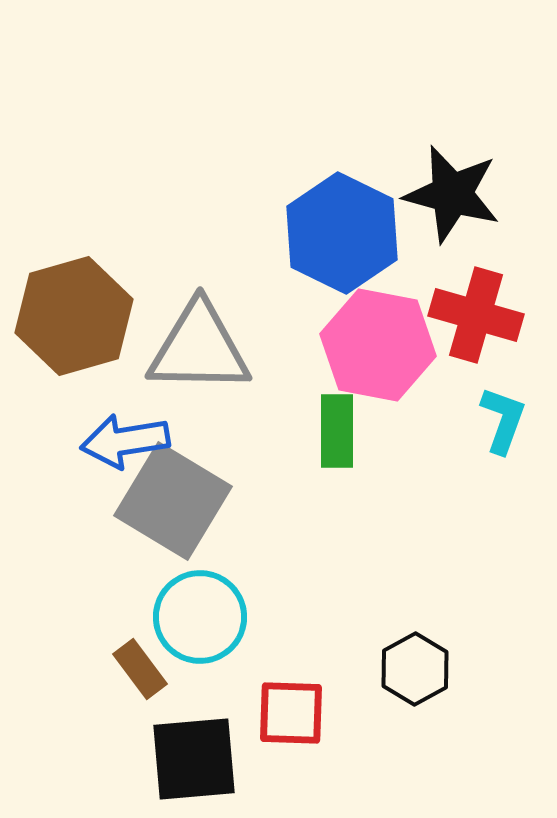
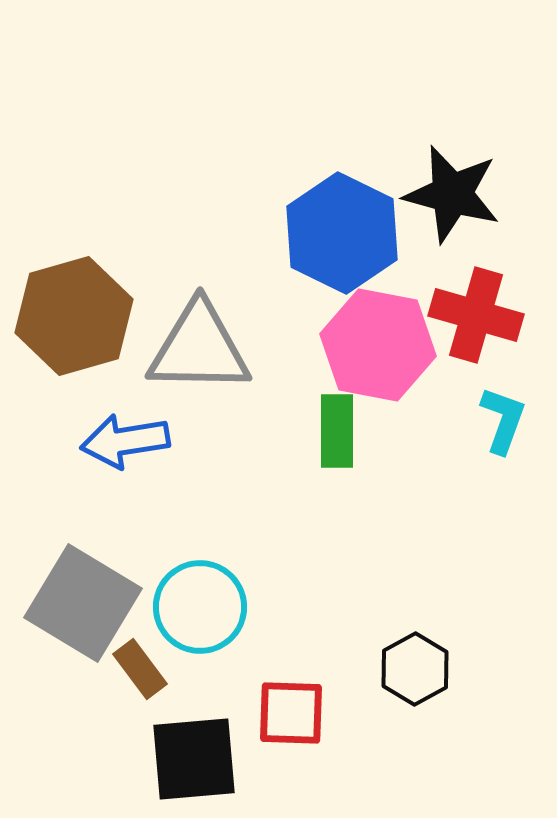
gray square: moved 90 px left, 102 px down
cyan circle: moved 10 px up
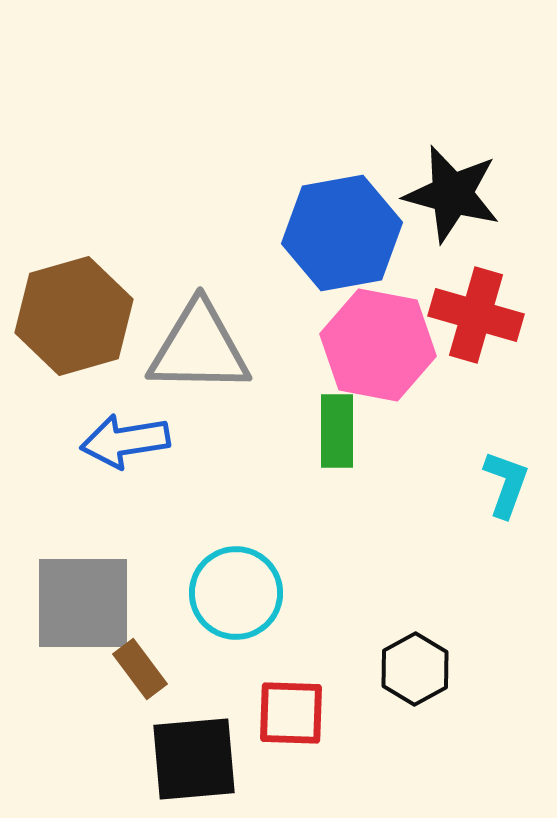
blue hexagon: rotated 24 degrees clockwise
cyan L-shape: moved 3 px right, 64 px down
gray square: rotated 31 degrees counterclockwise
cyan circle: moved 36 px right, 14 px up
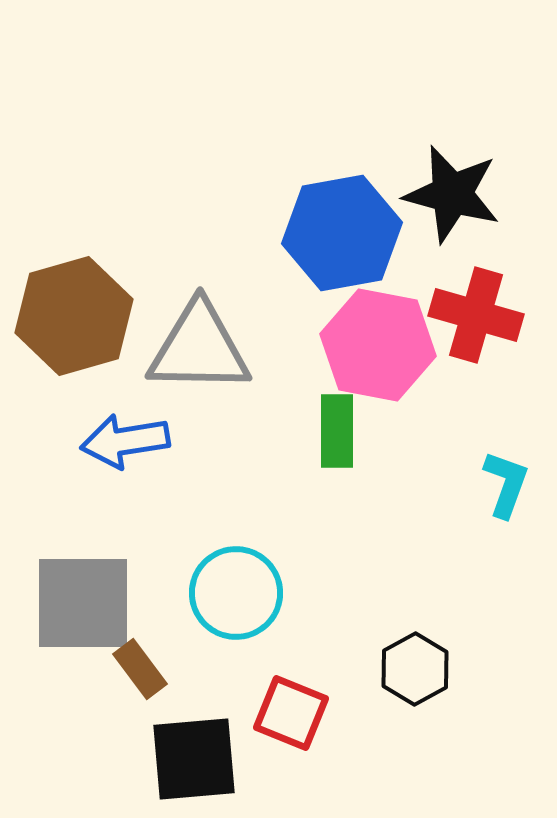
red square: rotated 20 degrees clockwise
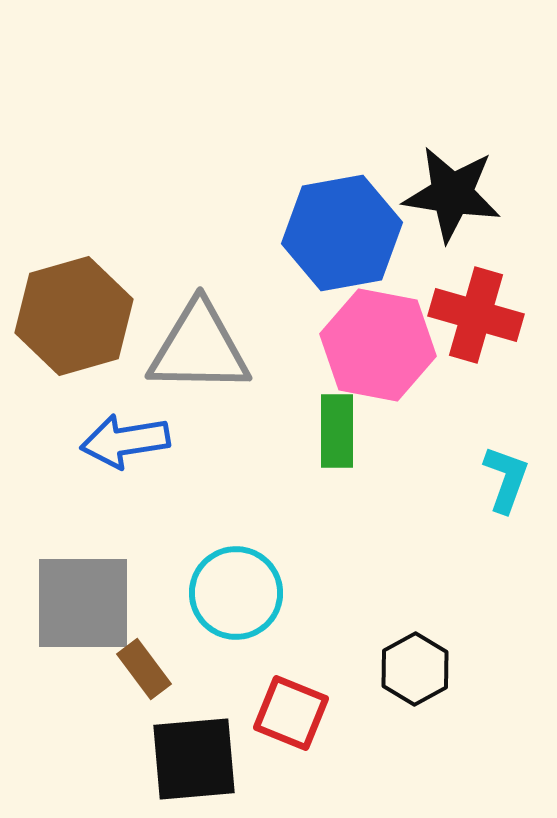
black star: rotated 6 degrees counterclockwise
cyan L-shape: moved 5 px up
brown rectangle: moved 4 px right
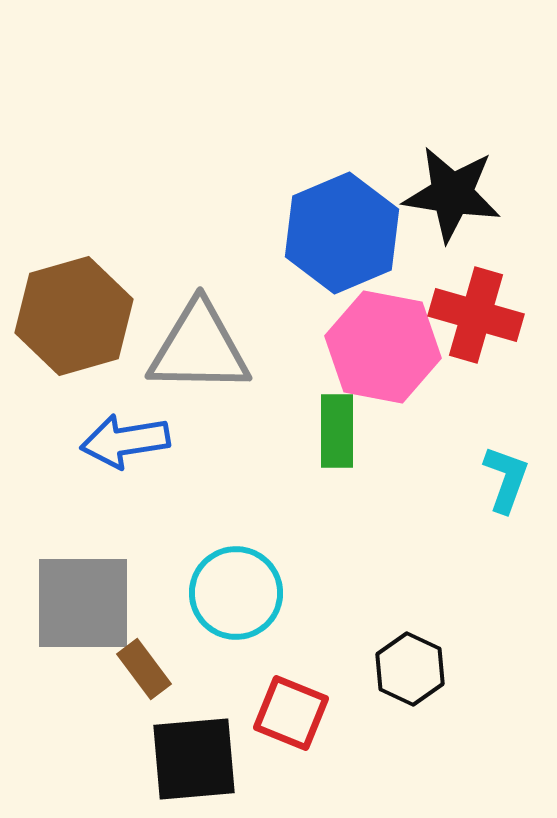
blue hexagon: rotated 13 degrees counterclockwise
pink hexagon: moved 5 px right, 2 px down
black hexagon: moved 5 px left; rotated 6 degrees counterclockwise
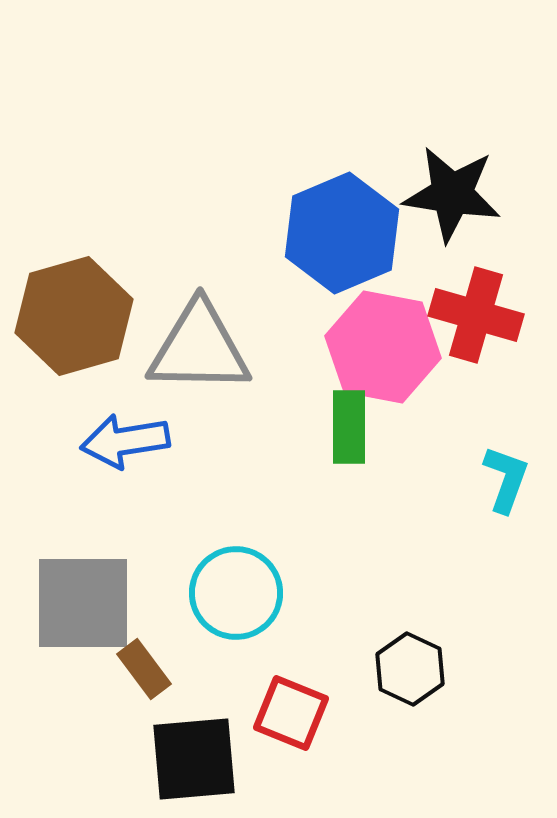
green rectangle: moved 12 px right, 4 px up
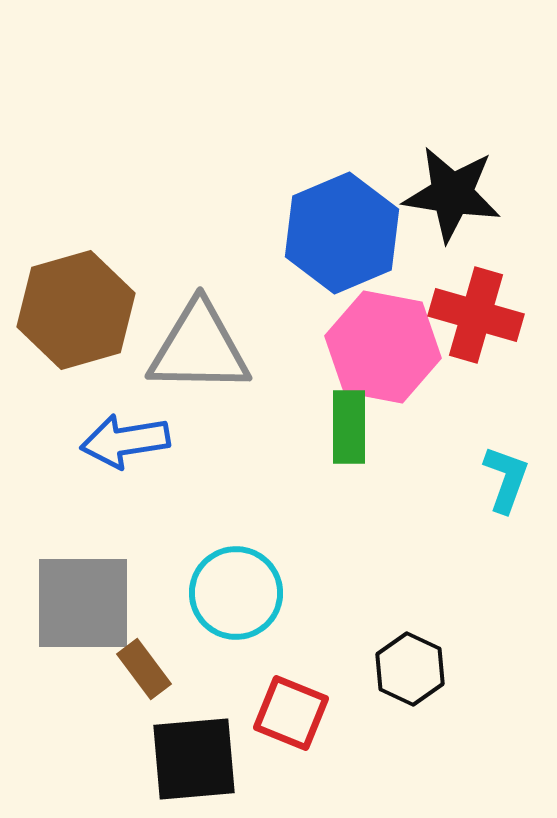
brown hexagon: moved 2 px right, 6 px up
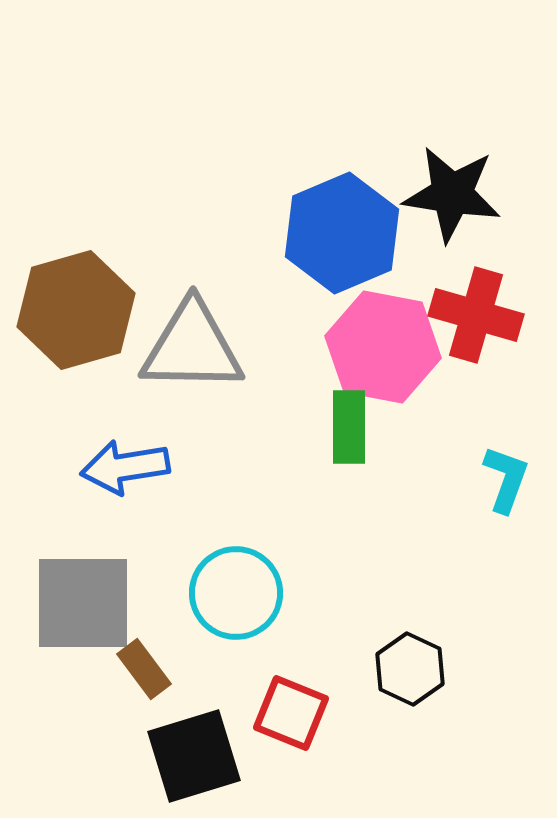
gray triangle: moved 7 px left, 1 px up
blue arrow: moved 26 px down
black square: moved 3 px up; rotated 12 degrees counterclockwise
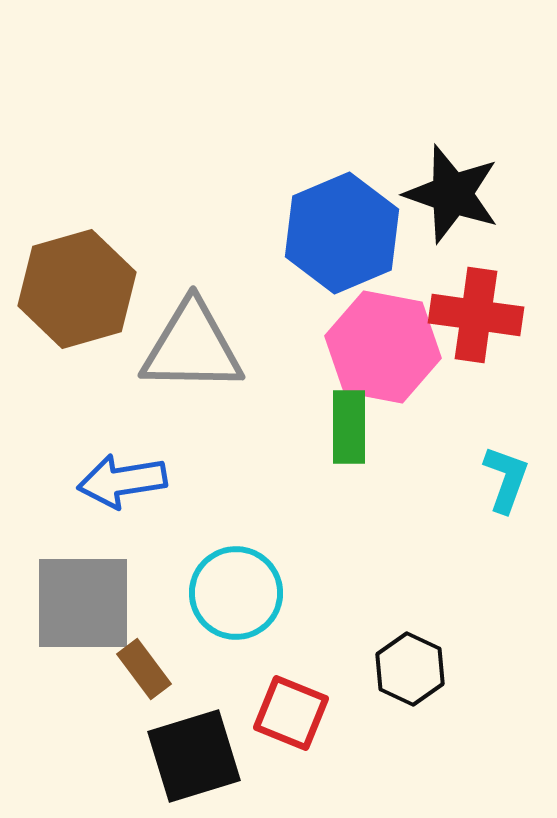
black star: rotated 10 degrees clockwise
brown hexagon: moved 1 px right, 21 px up
red cross: rotated 8 degrees counterclockwise
blue arrow: moved 3 px left, 14 px down
